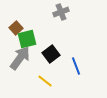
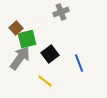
black square: moved 1 px left
blue line: moved 3 px right, 3 px up
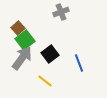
brown square: moved 2 px right
green square: moved 2 px left, 1 px down; rotated 24 degrees counterclockwise
gray arrow: moved 2 px right
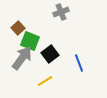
green square: moved 5 px right, 1 px down; rotated 30 degrees counterclockwise
yellow line: rotated 70 degrees counterclockwise
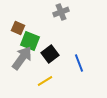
brown square: rotated 24 degrees counterclockwise
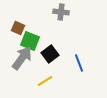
gray cross: rotated 28 degrees clockwise
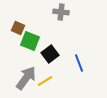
gray arrow: moved 4 px right, 20 px down
